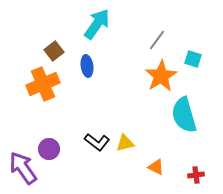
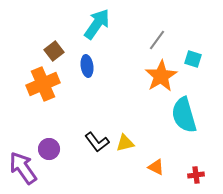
black L-shape: rotated 15 degrees clockwise
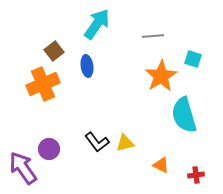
gray line: moved 4 px left, 4 px up; rotated 50 degrees clockwise
orange triangle: moved 5 px right, 2 px up
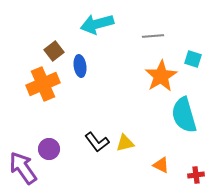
cyan arrow: rotated 140 degrees counterclockwise
blue ellipse: moved 7 px left
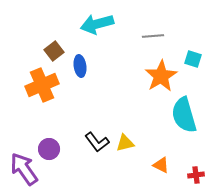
orange cross: moved 1 px left, 1 px down
purple arrow: moved 1 px right, 1 px down
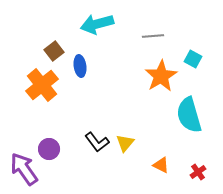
cyan square: rotated 12 degrees clockwise
orange cross: rotated 16 degrees counterclockwise
cyan semicircle: moved 5 px right
yellow triangle: rotated 36 degrees counterclockwise
red cross: moved 2 px right, 3 px up; rotated 28 degrees counterclockwise
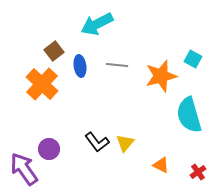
cyan arrow: rotated 12 degrees counterclockwise
gray line: moved 36 px left, 29 px down; rotated 10 degrees clockwise
orange star: rotated 16 degrees clockwise
orange cross: moved 1 px up; rotated 8 degrees counterclockwise
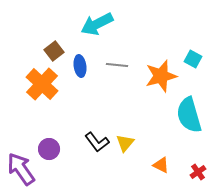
purple arrow: moved 3 px left
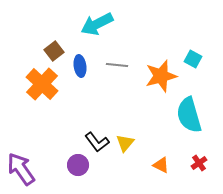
purple circle: moved 29 px right, 16 px down
red cross: moved 1 px right, 9 px up
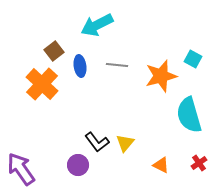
cyan arrow: moved 1 px down
